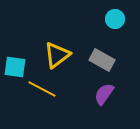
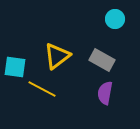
yellow triangle: moved 1 px down
purple semicircle: moved 1 px right, 1 px up; rotated 25 degrees counterclockwise
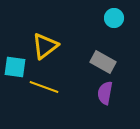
cyan circle: moved 1 px left, 1 px up
yellow triangle: moved 12 px left, 10 px up
gray rectangle: moved 1 px right, 2 px down
yellow line: moved 2 px right, 2 px up; rotated 8 degrees counterclockwise
